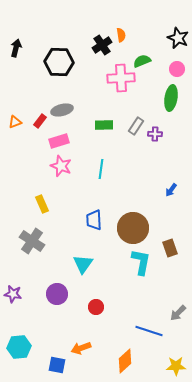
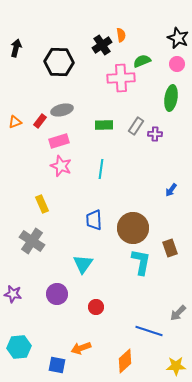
pink circle: moved 5 px up
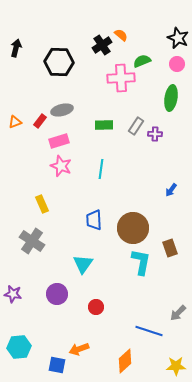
orange semicircle: rotated 40 degrees counterclockwise
orange arrow: moved 2 px left, 1 px down
